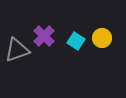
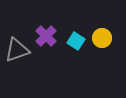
purple cross: moved 2 px right
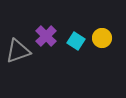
gray triangle: moved 1 px right, 1 px down
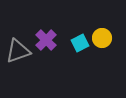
purple cross: moved 4 px down
cyan square: moved 4 px right, 2 px down; rotated 30 degrees clockwise
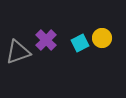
gray triangle: moved 1 px down
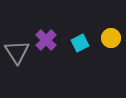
yellow circle: moved 9 px right
gray triangle: moved 1 px left; rotated 44 degrees counterclockwise
